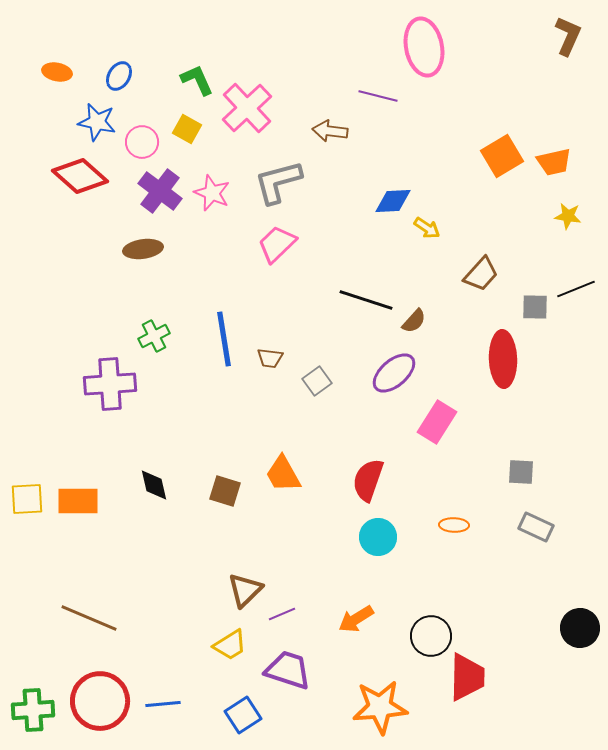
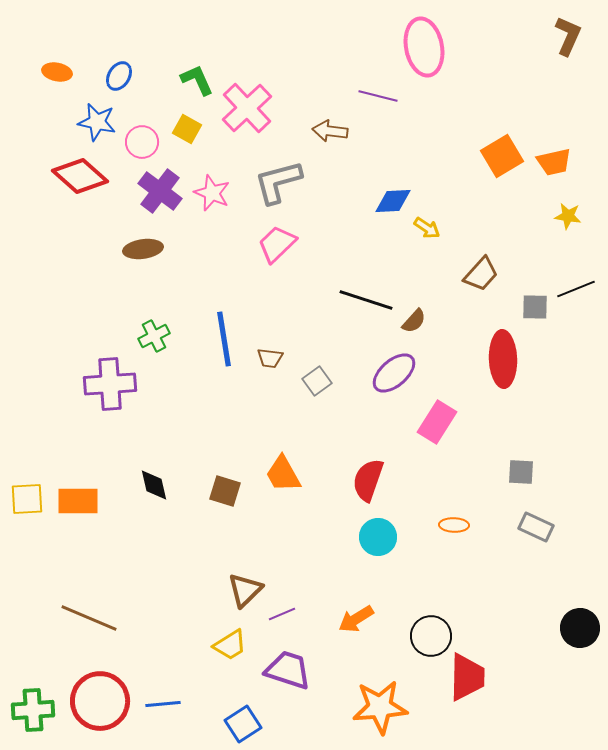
blue square at (243, 715): moved 9 px down
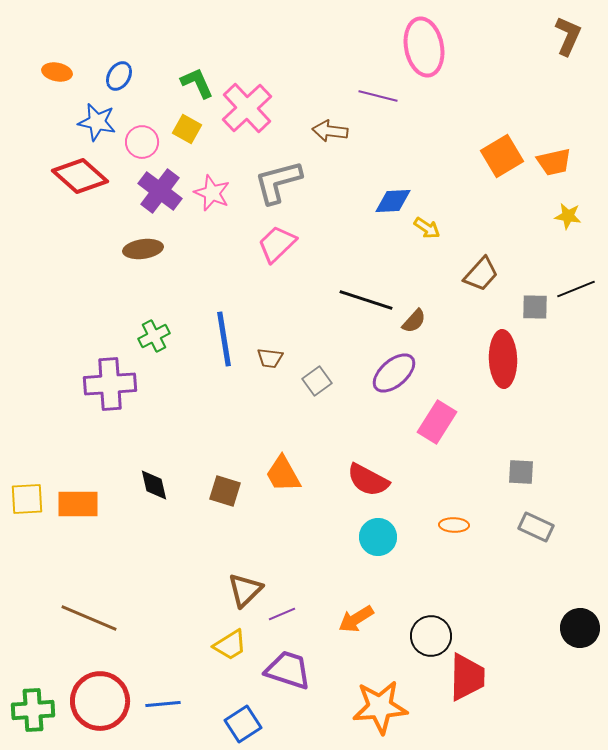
green L-shape at (197, 80): moved 3 px down
red semicircle at (368, 480): rotated 81 degrees counterclockwise
orange rectangle at (78, 501): moved 3 px down
